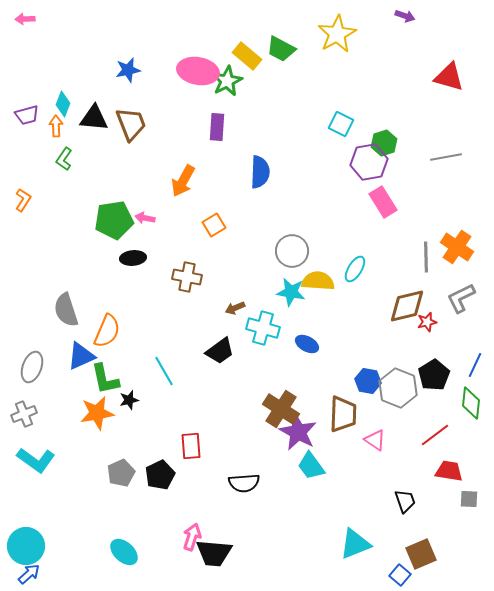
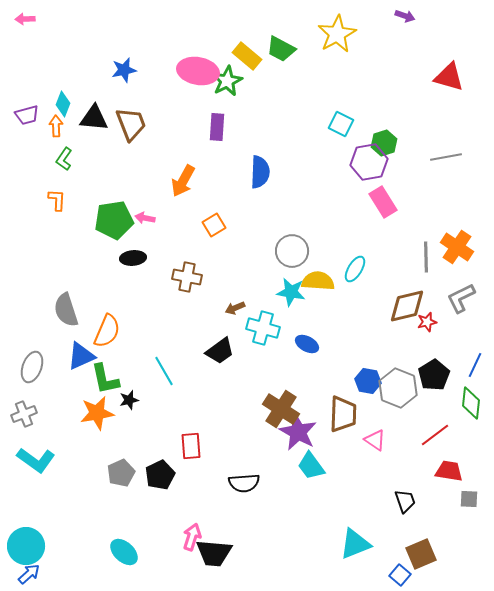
blue star at (128, 70): moved 4 px left
orange L-shape at (23, 200): moved 34 px right; rotated 30 degrees counterclockwise
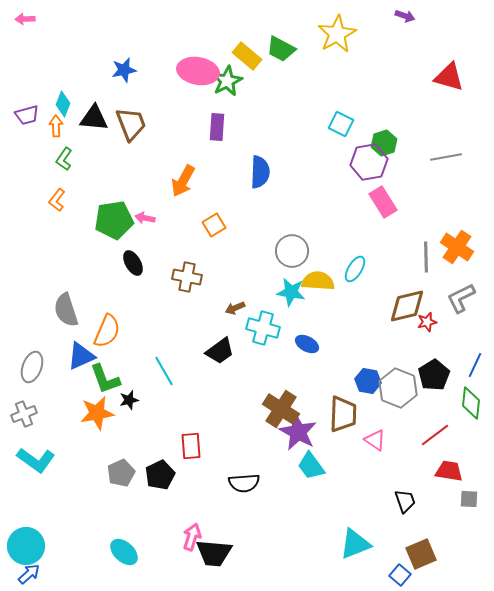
orange L-shape at (57, 200): rotated 145 degrees counterclockwise
black ellipse at (133, 258): moved 5 px down; rotated 65 degrees clockwise
green L-shape at (105, 379): rotated 8 degrees counterclockwise
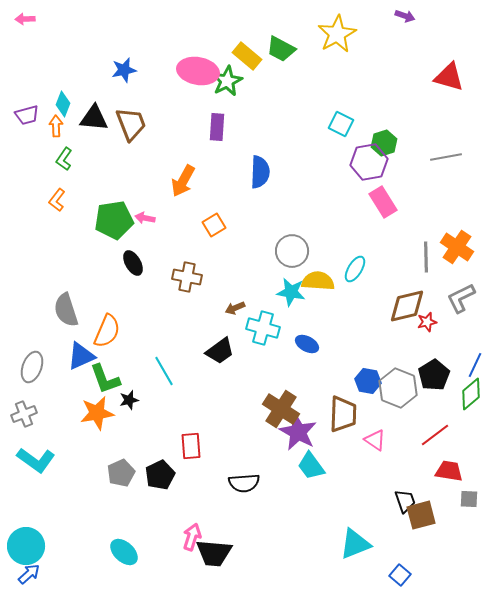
green diamond at (471, 403): moved 9 px up; rotated 44 degrees clockwise
brown square at (421, 554): moved 39 px up; rotated 8 degrees clockwise
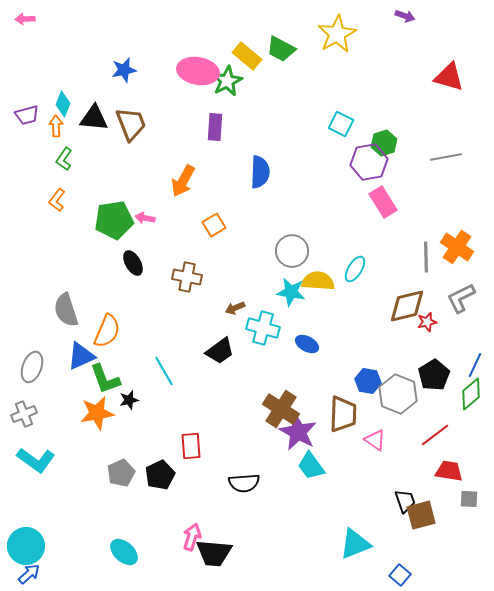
purple rectangle at (217, 127): moved 2 px left
gray hexagon at (398, 388): moved 6 px down
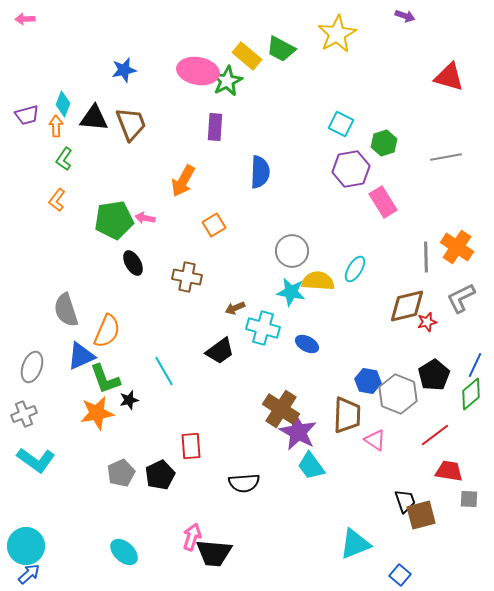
purple hexagon at (369, 162): moved 18 px left, 7 px down
brown trapezoid at (343, 414): moved 4 px right, 1 px down
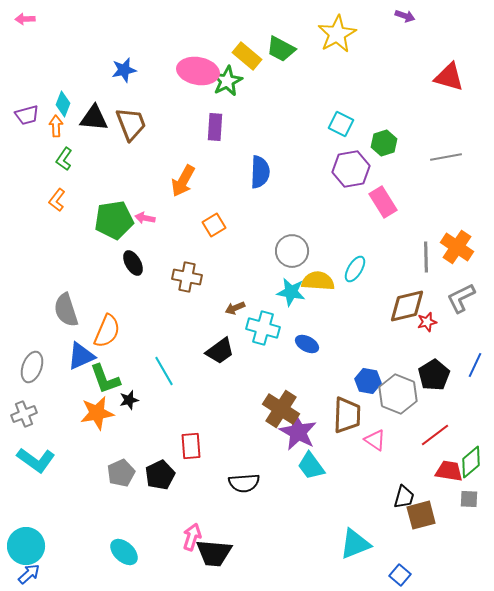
green diamond at (471, 394): moved 68 px down
black trapezoid at (405, 501): moved 1 px left, 4 px up; rotated 35 degrees clockwise
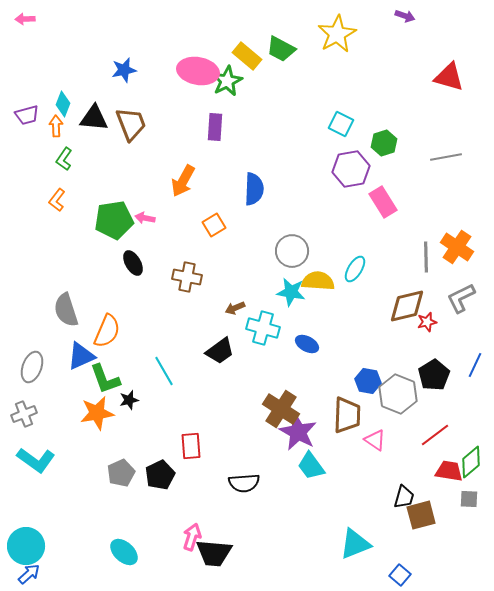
blue semicircle at (260, 172): moved 6 px left, 17 px down
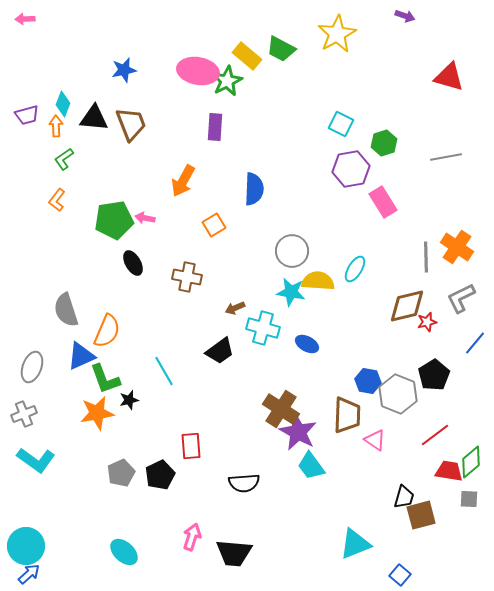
green L-shape at (64, 159): rotated 20 degrees clockwise
blue line at (475, 365): moved 22 px up; rotated 15 degrees clockwise
black trapezoid at (214, 553): moved 20 px right
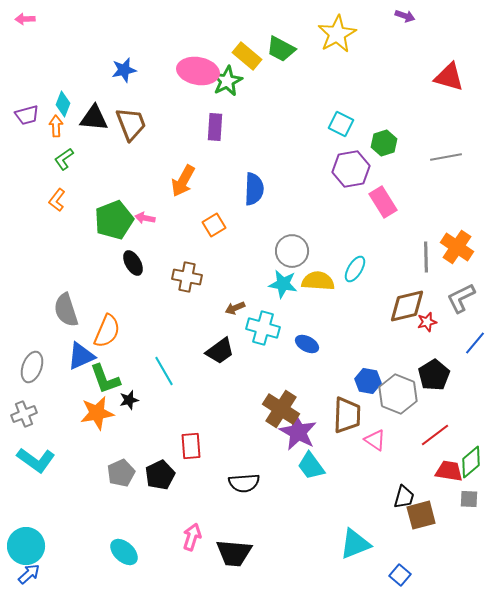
green pentagon at (114, 220): rotated 12 degrees counterclockwise
cyan star at (291, 292): moved 8 px left, 8 px up
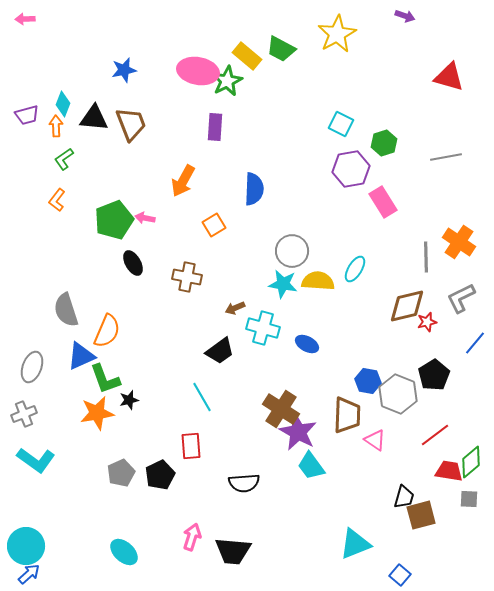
orange cross at (457, 247): moved 2 px right, 5 px up
cyan line at (164, 371): moved 38 px right, 26 px down
black trapezoid at (234, 553): moved 1 px left, 2 px up
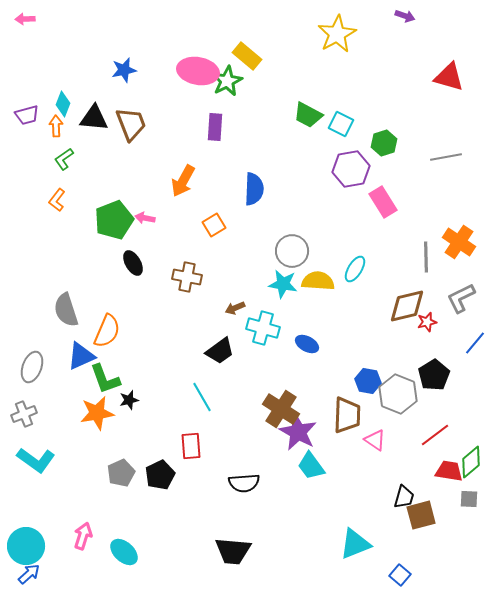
green trapezoid at (281, 49): moved 27 px right, 66 px down
pink arrow at (192, 537): moved 109 px left, 1 px up
